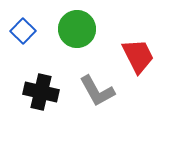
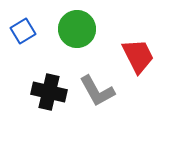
blue square: rotated 15 degrees clockwise
black cross: moved 8 px right
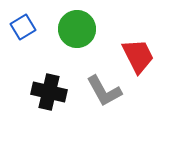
blue square: moved 4 px up
gray L-shape: moved 7 px right
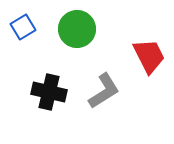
red trapezoid: moved 11 px right
gray L-shape: rotated 93 degrees counterclockwise
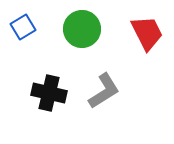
green circle: moved 5 px right
red trapezoid: moved 2 px left, 23 px up
black cross: moved 1 px down
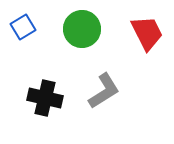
black cross: moved 4 px left, 5 px down
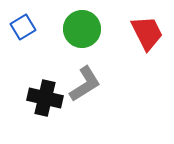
gray L-shape: moved 19 px left, 7 px up
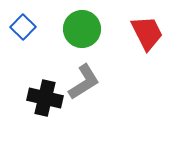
blue square: rotated 15 degrees counterclockwise
gray L-shape: moved 1 px left, 2 px up
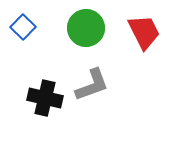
green circle: moved 4 px right, 1 px up
red trapezoid: moved 3 px left, 1 px up
gray L-shape: moved 8 px right, 3 px down; rotated 12 degrees clockwise
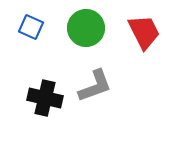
blue square: moved 8 px right; rotated 20 degrees counterclockwise
gray L-shape: moved 3 px right, 1 px down
